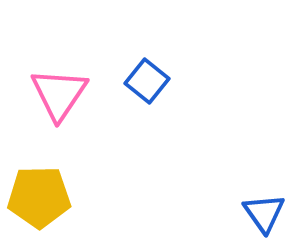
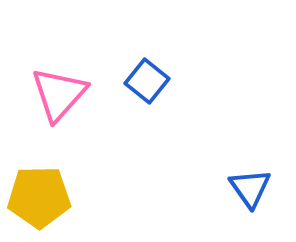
pink triangle: rotated 8 degrees clockwise
blue triangle: moved 14 px left, 25 px up
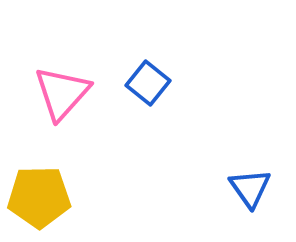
blue square: moved 1 px right, 2 px down
pink triangle: moved 3 px right, 1 px up
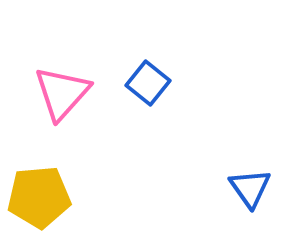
yellow pentagon: rotated 4 degrees counterclockwise
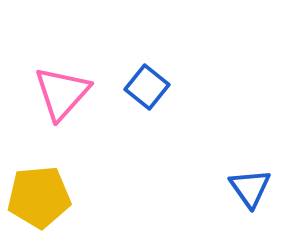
blue square: moved 1 px left, 4 px down
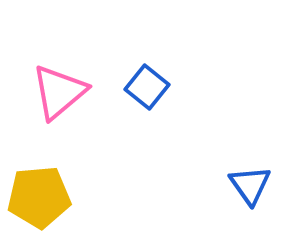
pink triangle: moved 3 px left, 1 px up; rotated 8 degrees clockwise
blue triangle: moved 3 px up
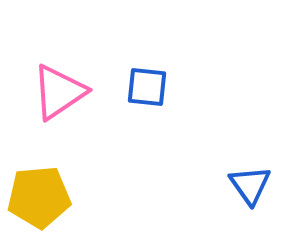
blue square: rotated 33 degrees counterclockwise
pink triangle: rotated 6 degrees clockwise
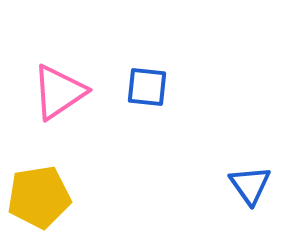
yellow pentagon: rotated 4 degrees counterclockwise
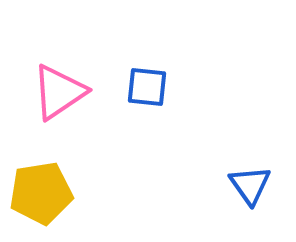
yellow pentagon: moved 2 px right, 4 px up
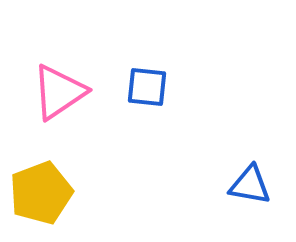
blue triangle: rotated 45 degrees counterclockwise
yellow pentagon: rotated 12 degrees counterclockwise
